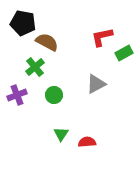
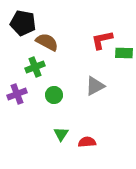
red L-shape: moved 3 px down
green rectangle: rotated 30 degrees clockwise
green cross: rotated 18 degrees clockwise
gray triangle: moved 1 px left, 2 px down
purple cross: moved 1 px up
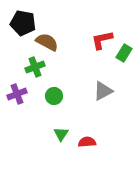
green rectangle: rotated 60 degrees counterclockwise
gray triangle: moved 8 px right, 5 px down
green circle: moved 1 px down
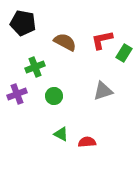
brown semicircle: moved 18 px right
gray triangle: rotated 10 degrees clockwise
green triangle: rotated 35 degrees counterclockwise
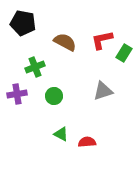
purple cross: rotated 12 degrees clockwise
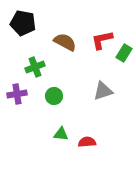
green triangle: rotated 21 degrees counterclockwise
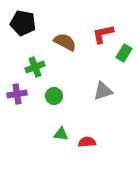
red L-shape: moved 1 px right, 6 px up
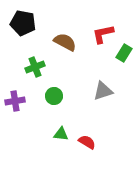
purple cross: moved 2 px left, 7 px down
red semicircle: rotated 36 degrees clockwise
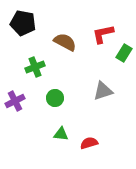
green circle: moved 1 px right, 2 px down
purple cross: rotated 18 degrees counterclockwise
red semicircle: moved 2 px right, 1 px down; rotated 48 degrees counterclockwise
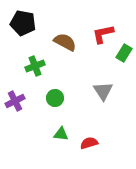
green cross: moved 1 px up
gray triangle: rotated 45 degrees counterclockwise
